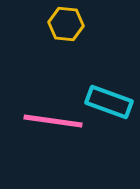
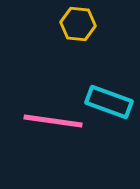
yellow hexagon: moved 12 px right
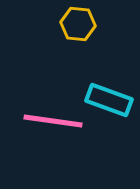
cyan rectangle: moved 2 px up
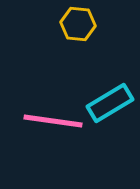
cyan rectangle: moved 1 px right, 3 px down; rotated 51 degrees counterclockwise
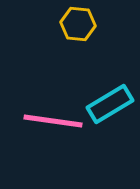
cyan rectangle: moved 1 px down
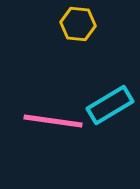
cyan rectangle: moved 1 px down
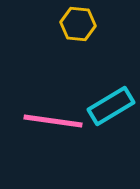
cyan rectangle: moved 1 px right, 1 px down
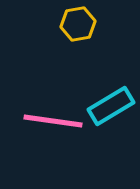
yellow hexagon: rotated 16 degrees counterclockwise
